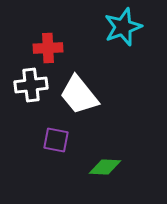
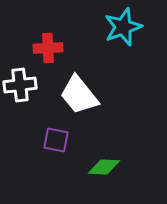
white cross: moved 11 px left
green diamond: moved 1 px left
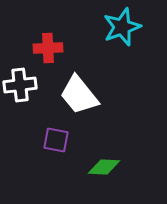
cyan star: moved 1 px left
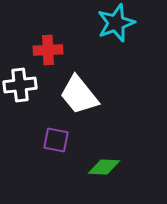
cyan star: moved 6 px left, 4 px up
red cross: moved 2 px down
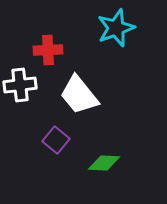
cyan star: moved 5 px down
purple square: rotated 28 degrees clockwise
green diamond: moved 4 px up
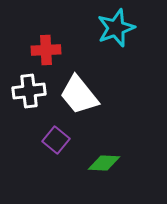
red cross: moved 2 px left
white cross: moved 9 px right, 6 px down
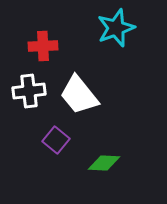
red cross: moved 3 px left, 4 px up
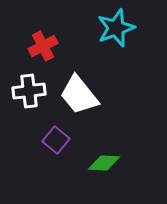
red cross: rotated 24 degrees counterclockwise
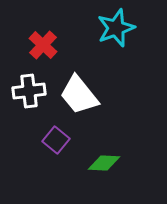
red cross: moved 1 px up; rotated 20 degrees counterclockwise
